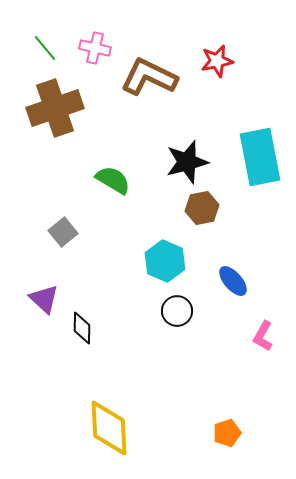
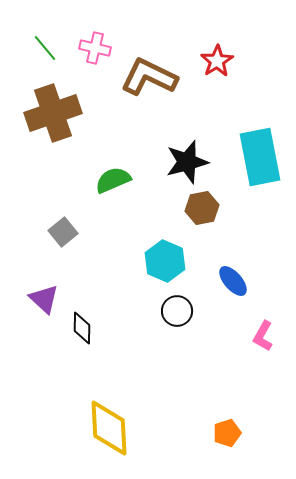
red star: rotated 20 degrees counterclockwise
brown cross: moved 2 px left, 5 px down
green semicircle: rotated 54 degrees counterclockwise
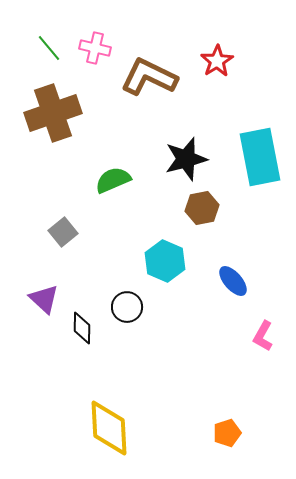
green line: moved 4 px right
black star: moved 1 px left, 3 px up
black circle: moved 50 px left, 4 px up
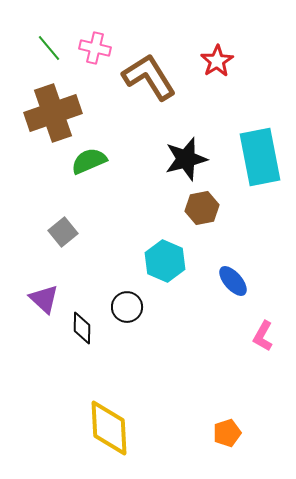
brown L-shape: rotated 32 degrees clockwise
green semicircle: moved 24 px left, 19 px up
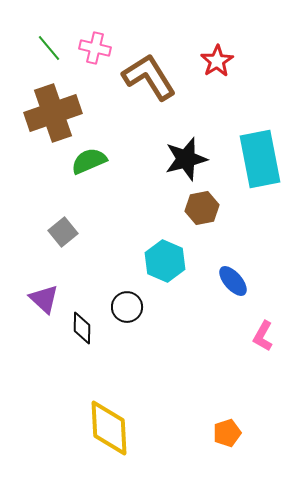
cyan rectangle: moved 2 px down
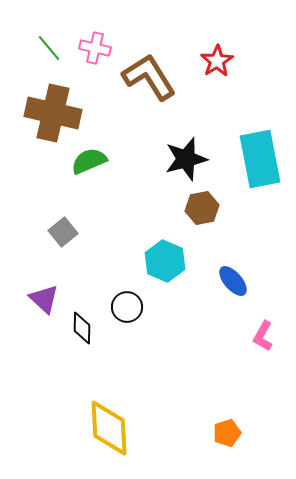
brown cross: rotated 32 degrees clockwise
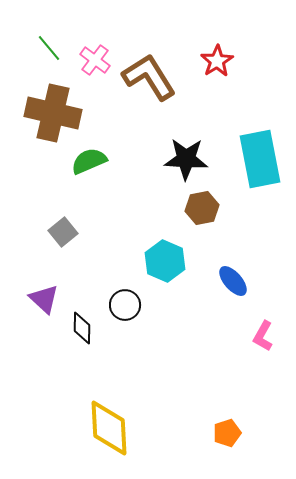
pink cross: moved 12 px down; rotated 24 degrees clockwise
black star: rotated 18 degrees clockwise
black circle: moved 2 px left, 2 px up
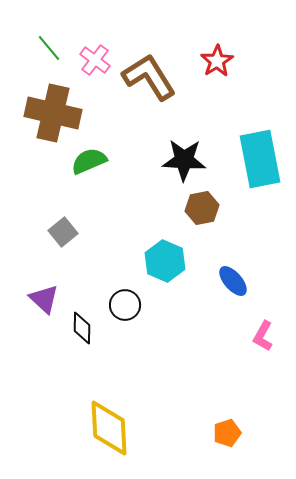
black star: moved 2 px left, 1 px down
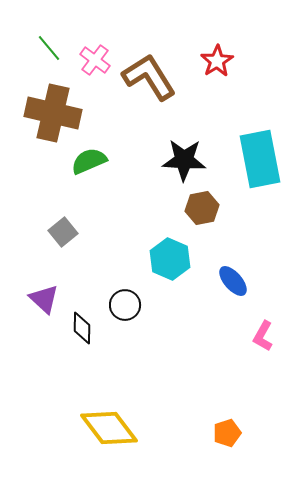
cyan hexagon: moved 5 px right, 2 px up
yellow diamond: rotated 34 degrees counterclockwise
